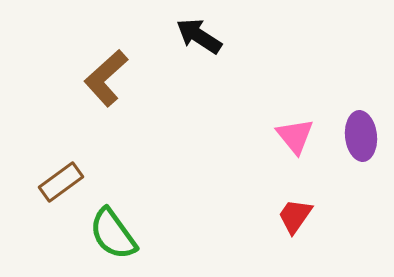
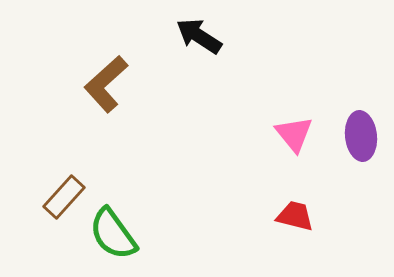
brown L-shape: moved 6 px down
pink triangle: moved 1 px left, 2 px up
brown rectangle: moved 3 px right, 15 px down; rotated 12 degrees counterclockwise
red trapezoid: rotated 69 degrees clockwise
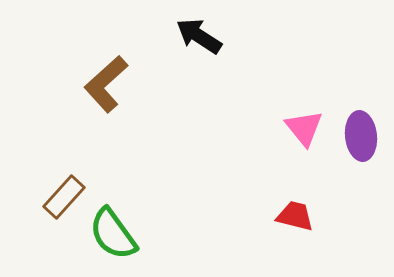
pink triangle: moved 10 px right, 6 px up
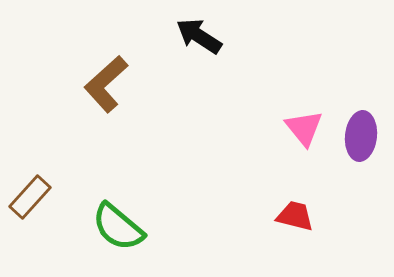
purple ellipse: rotated 12 degrees clockwise
brown rectangle: moved 34 px left
green semicircle: moved 5 px right, 7 px up; rotated 14 degrees counterclockwise
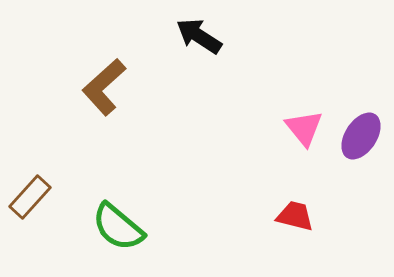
brown L-shape: moved 2 px left, 3 px down
purple ellipse: rotated 27 degrees clockwise
